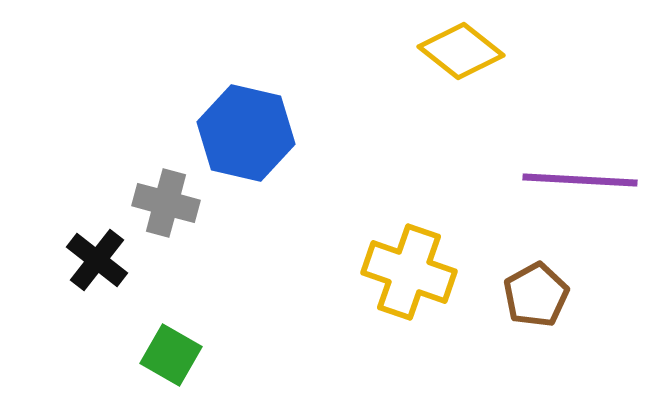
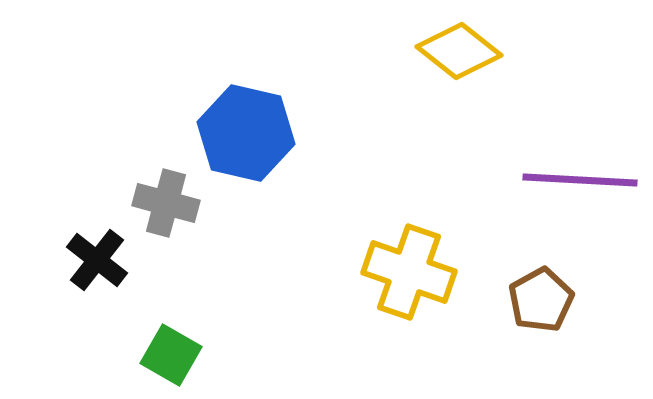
yellow diamond: moved 2 px left
brown pentagon: moved 5 px right, 5 px down
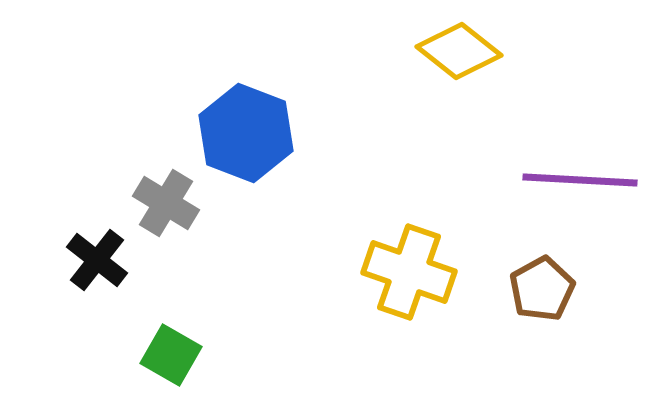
blue hexagon: rotated 8 degrees clockwise
gray cross: rotated 16 degrees clockwise
brown pentagon: moved 1 px right, 11 px up
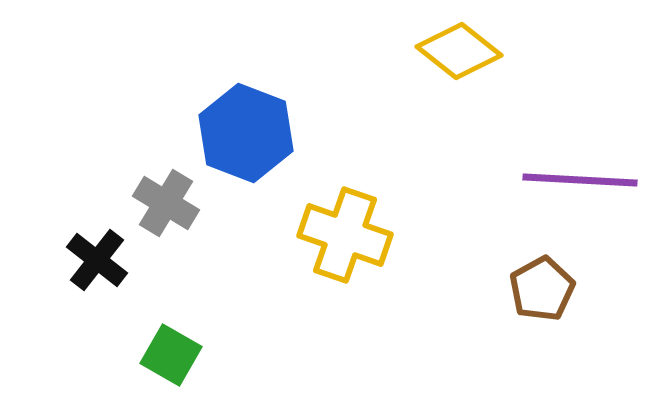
yellow cross: moved 64 px left, 37 px up
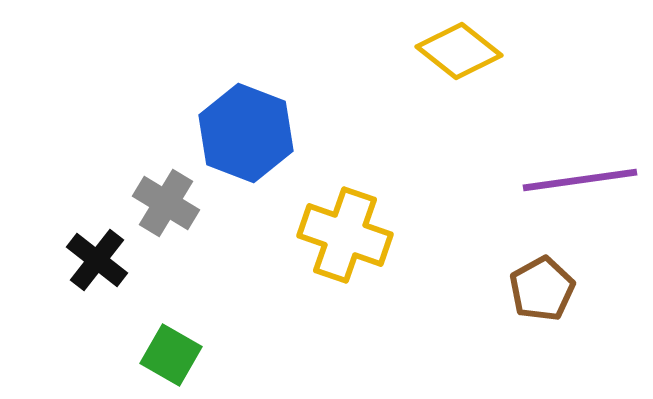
purple line: rotated 11 degrees counterclockwise
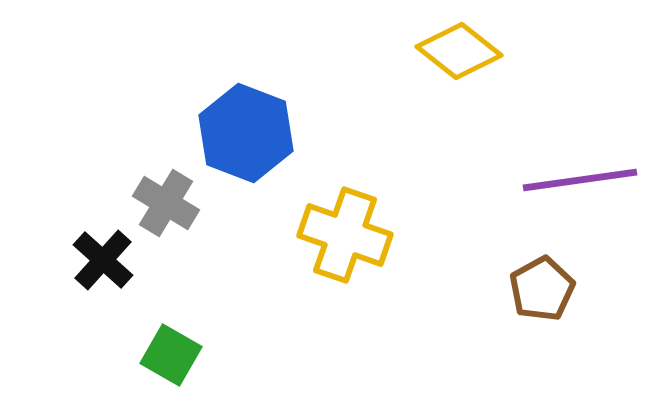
black cross: moved 6 px right; rotated 4 degrees clockwise
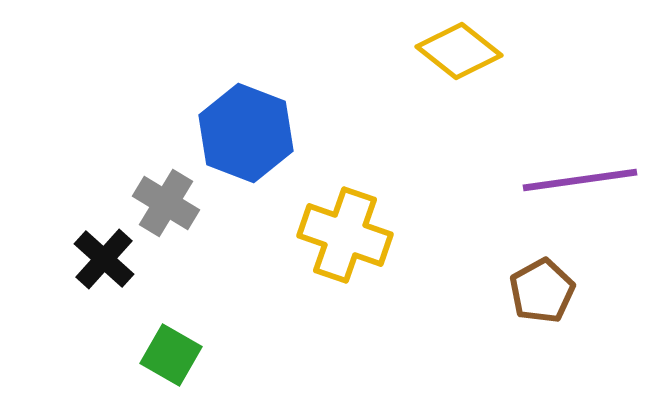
black cross: moved 1 px right, 1 px up
brown pentagon: moved 2 px down
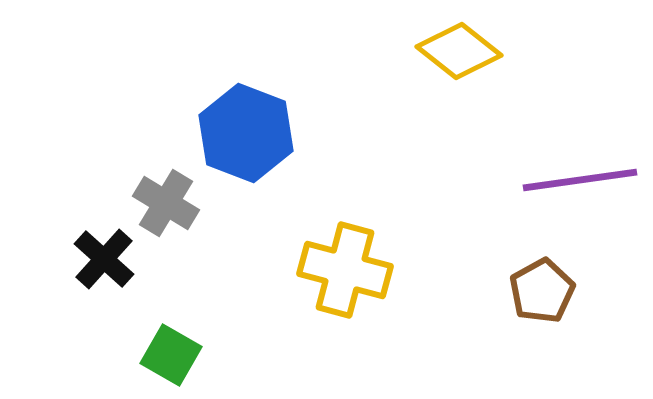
yellow cross: moved 35 px down; rotated 4 degrees counterclockwise
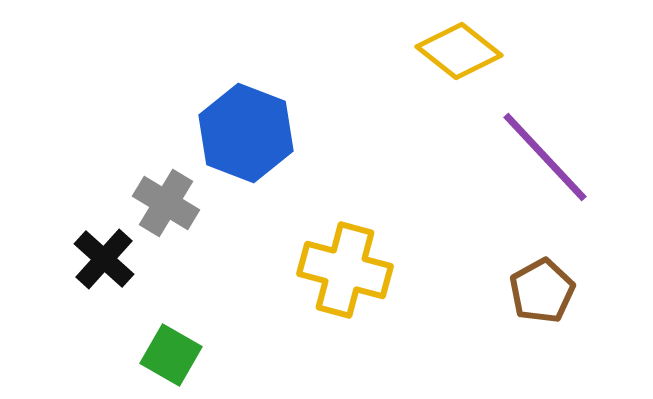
purple line: moved 35 px left, 23 px up; rotated 55 degrees clockwise
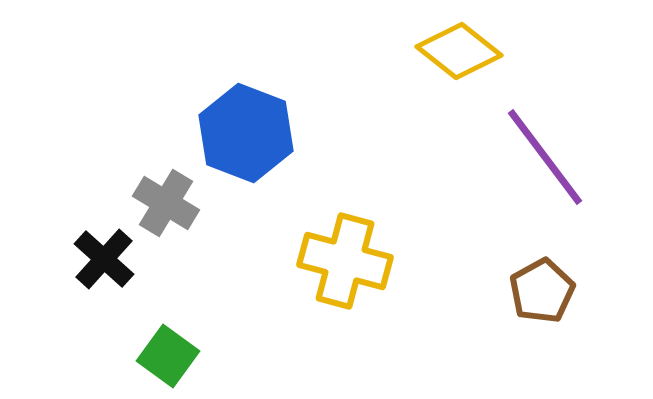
purple line: rotated 6 degrees clockwise
yellow cross: moved 9 px up
green square: moved 3 px left, 1 px down; rotated 6 degrees clockwise
